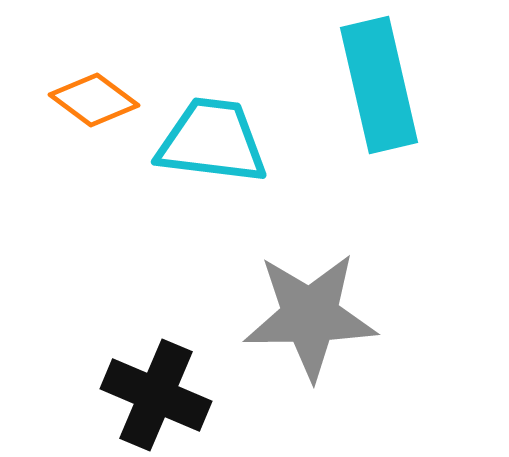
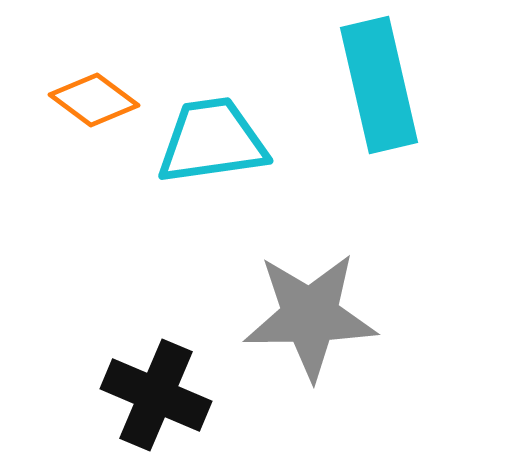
cyan trapezoid: rotated 15 degrees counterclockwise
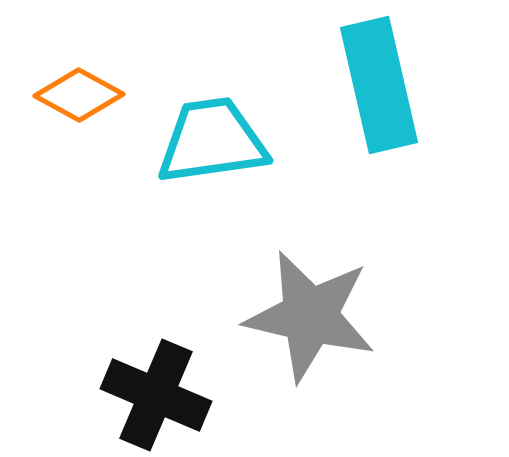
orange diamond: moved 15 px left, 5 px up; rotated 8 degrees counterclockwise
gray star: rotated 14 degrees clockwise
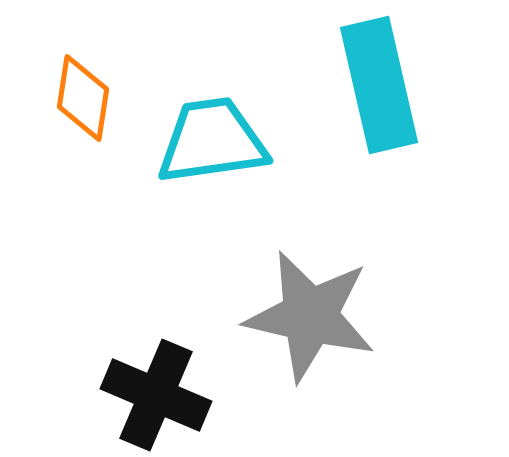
orange diamond: moved 4 px right, 3 px down; rotated 70 degrees clockwise
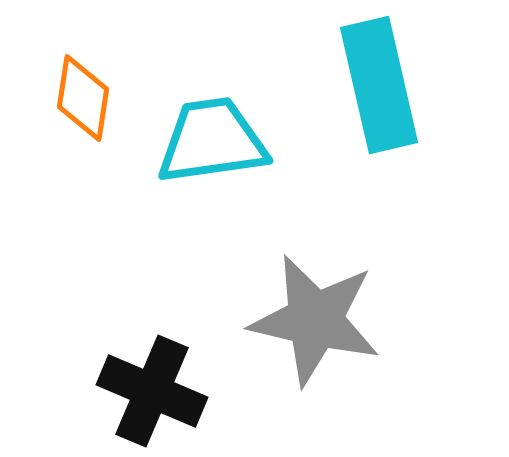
gray star: moved 5 px right, 4 px down
black cross: moved 4 px left, 4 px up
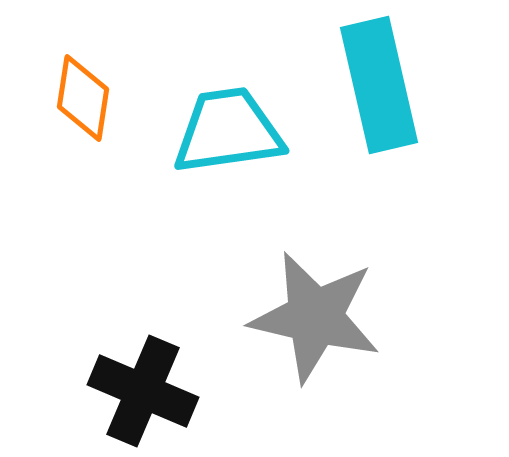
cyan trapezoid: moved 16 px right, 10 px up
gray star: moved 3 px up
black cross: moved 9 px left
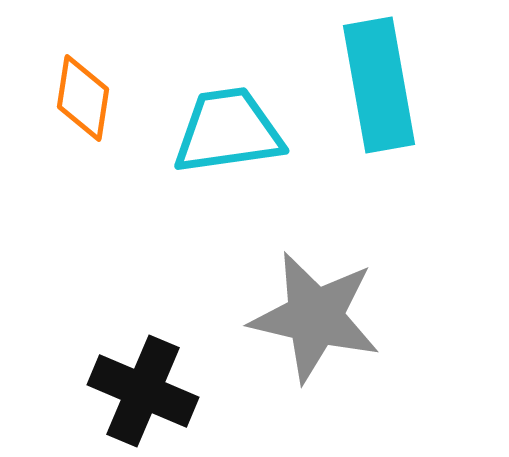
cyan rectangle: rotated 3 degrees clockwise
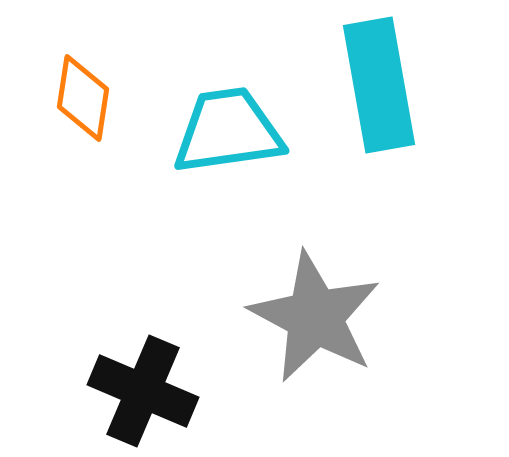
gray star: rotated 15 degrees clockwise
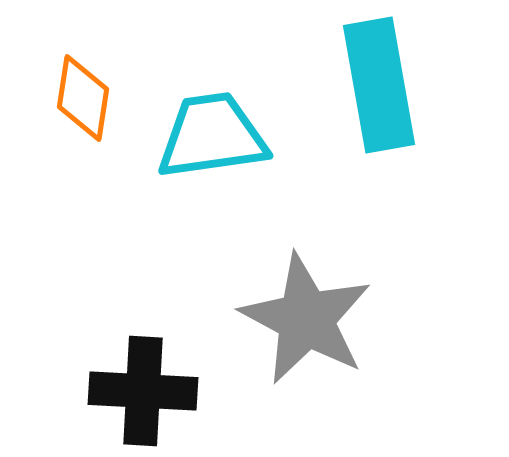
cyan trapezoid: moved 16 px left, 5 px down
gray star: moved 9 px left, 2 px down
black cross: rotated 20 degrees counterclockwise
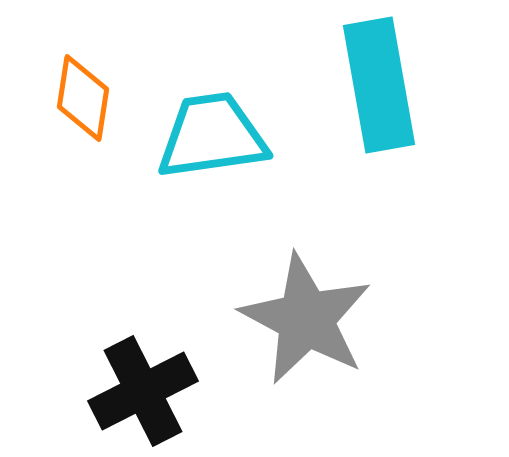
black cross: rotated 30 degrees counterclockwise
